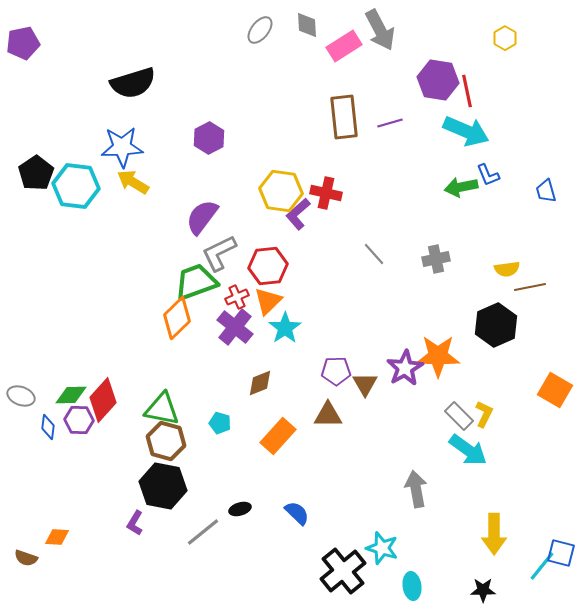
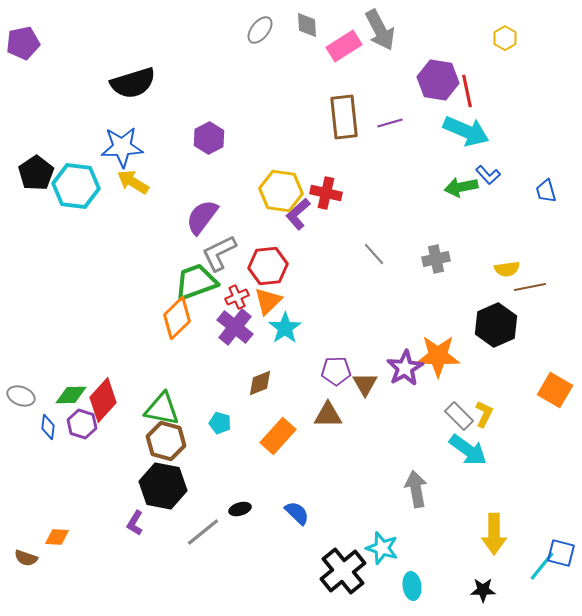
blue L-shape at (488, 175): rotated 20 degrees counterclockwise
purple hexagon at (79, 420): moved 3 px right, 4 px down; rotated 16 degrees clockwise
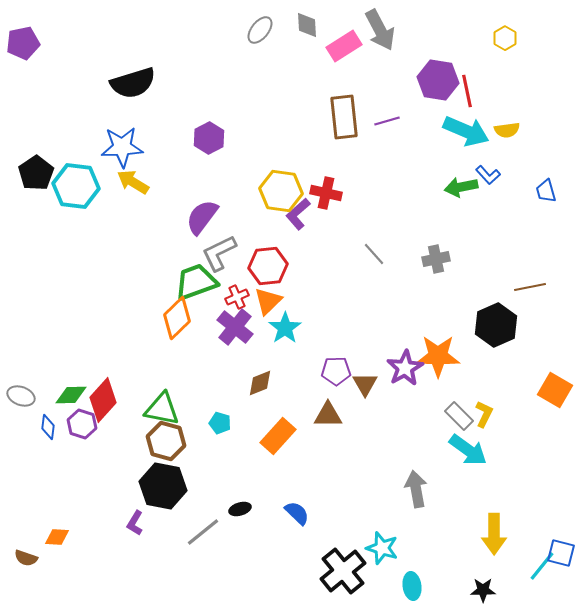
purple line at (390, 123): moved 3 px left, 2 px up
yellow semicircle at (507, 269): moved 139 px up
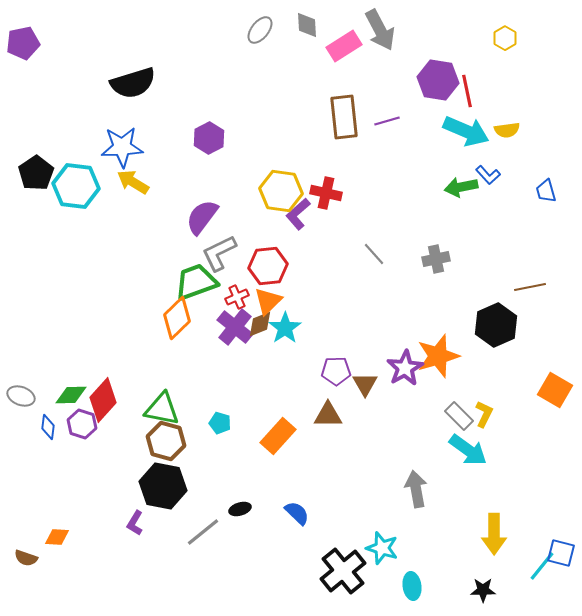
orange star at (438, 356): rotated 18 degrees counterclockwise
brown diamond at (260, 383): moved 59 px up
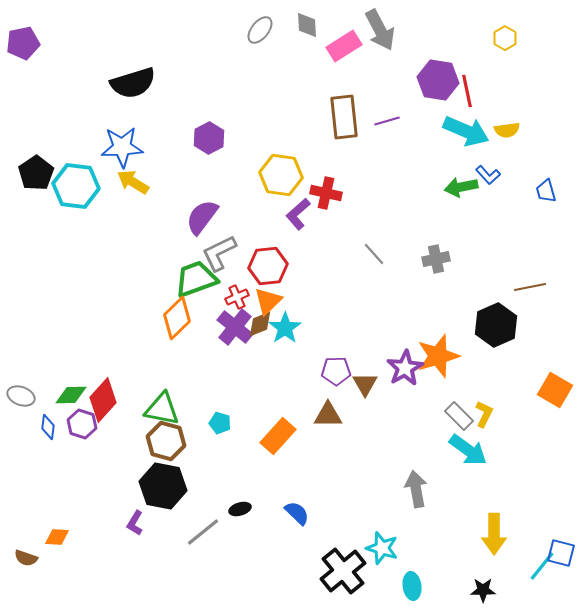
yellow hexagon at (281, 191): moved 16 px up
green trapezoid at (196, 282): moved 3 px up
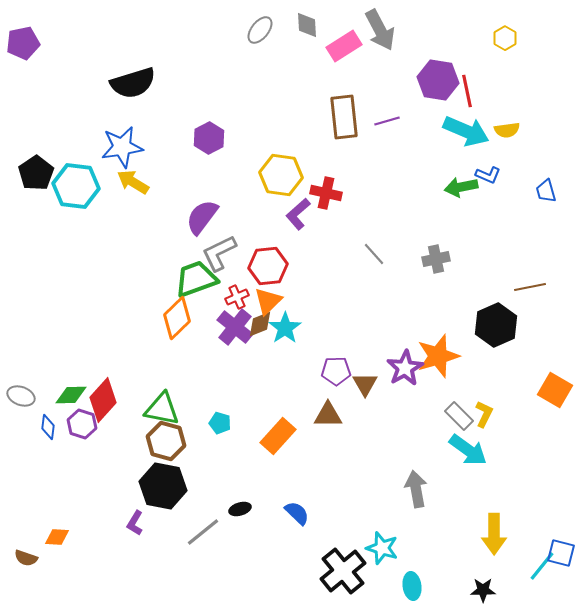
blue star at (122, 147): rotated 6 degrees counterclockwise
blue L-shape at (488, 175): rotated 25 degrees counterclockwise
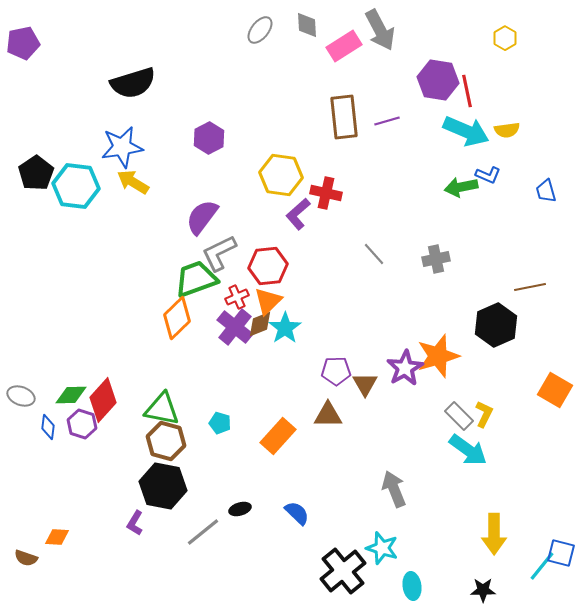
gray arrow at (416, 489): moved 22 px left; rotated 12 degrees counterclockwise
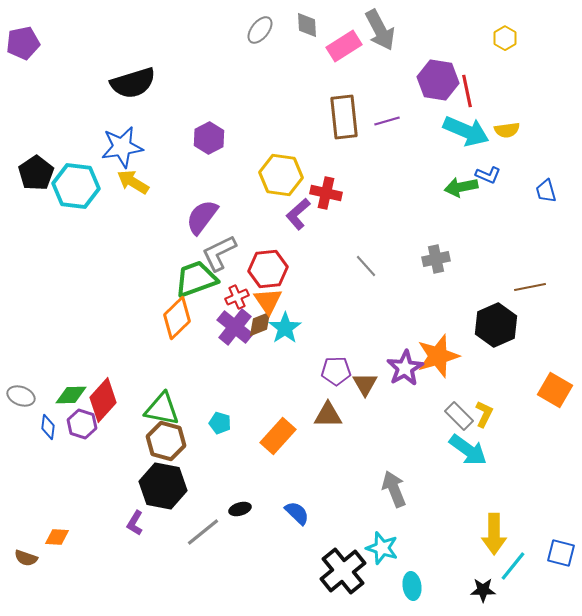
gray line at (374, 254): moved 8 px left, 12 px down
red hexagon at (268, 266): moved 3 px down
orange triangle at (268, 301): rotated 20 degrees counterclockwise
cyan line at (542, 566): moved 29 px left
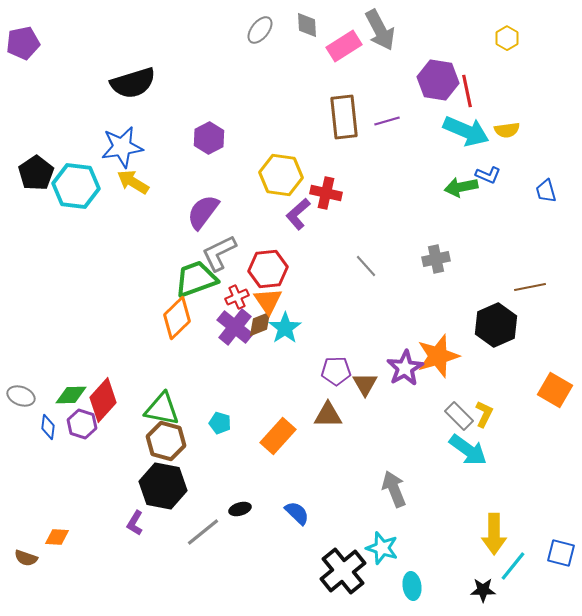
yellow hexagon at (505, 38): moved 2 px right
purple semicircle at (202, 217): moved 1 px right, 5 px up
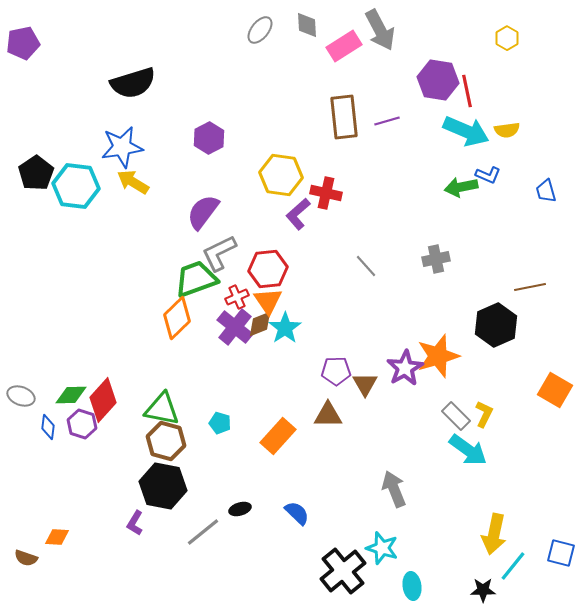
gray rectangle at (459, 416): moved 3 px left
yellow arrow at (494, 534): rotated 12 degrees clockwise
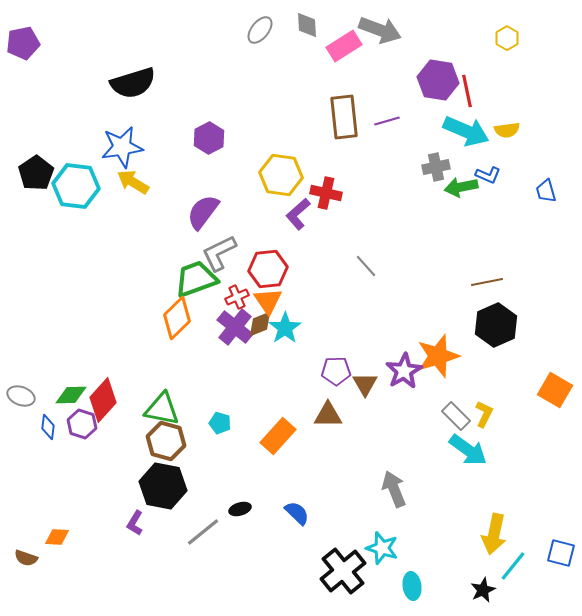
gray arrow at (380, 30): rotated 42 degrees counterclockwise
gray cross at (436, 259): moved 92 px up
brown line at (530, 287): moved 43 px left, 5 px up
purple star at (405, 368): moved 1 px left, 3 px down
black star at (483, 590): rotated 25 degrees counterclockwise
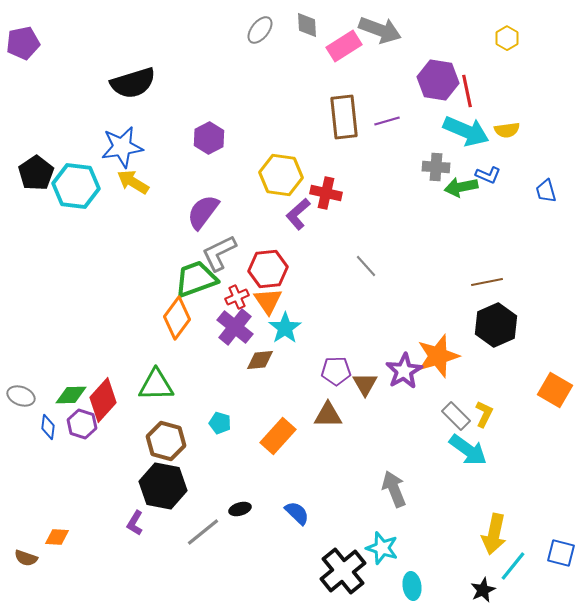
gray cross at (436, 167): rotated 16 degrees clockwise
orange diamond at (177, 318): rotated 9 degrees counterclockwise
brown diamond at (260, 324): moved 36 px down; rotated 16 degrees clockwise
green triangle at (162, 409): moved 6 px left, 24 px up; rotated 12 degrees counterclockwise
